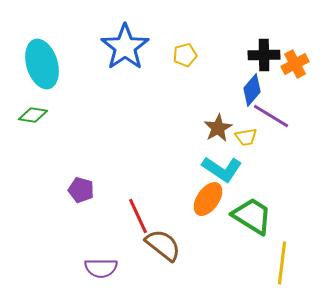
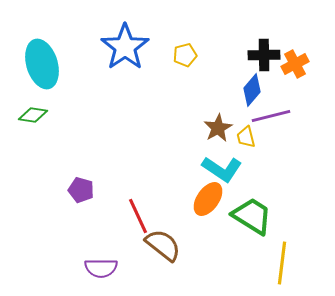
purple line: rotated 45 degrees counterclockwise
yellow trapezoid: rotated 85 degrees clockwise
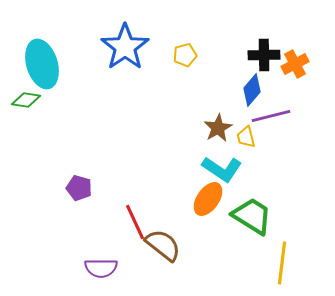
green diamond: moved 7 px left, 15 px up
purple pentagon: moved 2 px left, 2 px up
red line: moved 3 px left, 6 px down
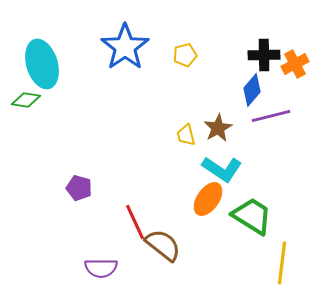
yellow trapezoid: moved 60 px left, 2 px up
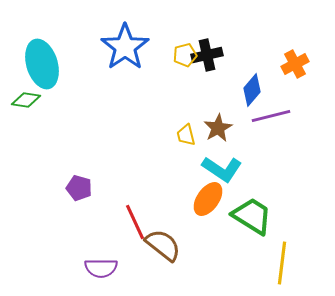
black cross: moved 57 px left; rotated 12 degrees counterclockwise
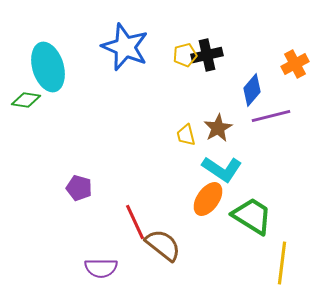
blue star: rotated 15 degrees counterclockwise
cyan ellipse: moved 6 px right, 3 px down
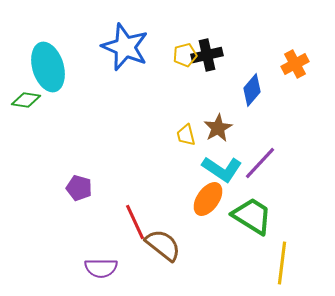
purple line: moved 11 px left, 47 px down; rotated 33 degrees counterclockwise
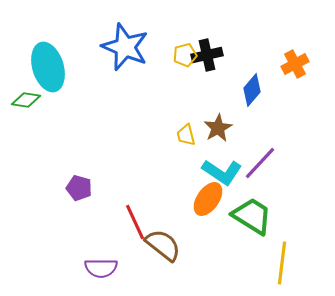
cyan L-shape: moved 3 px down
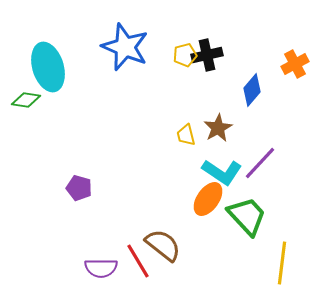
green trapezoid: moved 5 px left; rotated 15 degrees clockwise
red line: moved 3 px right, 39 px down; rotated 6 degrees counterclockwise
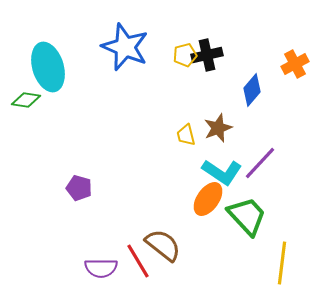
brown star: rotated 8 degrees clockwise
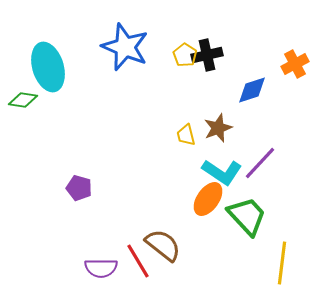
yellow pentagon: rotated 25 degrees counterclockwise
blue diamond: rotated 32 degrees clockwise
green diamond: moved 3 px left
